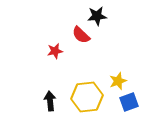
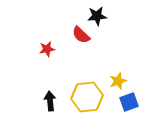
red star: moved 8 px left, 2 px up
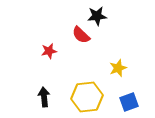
red star: moved 2 px right, 2 px down
yellow star: moved 13 px up
black arrow: moved 6 px left, 4 px up
